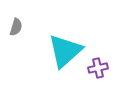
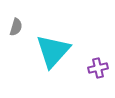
cyan triangle: moved 12 px left; rotated 6 degrees counterclockwise
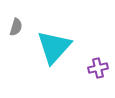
cyan triangle: moved 1 px right, 4 px up
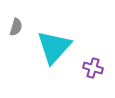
purple cross: moved 5 px left; rotated 30 degrees clockwise
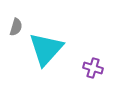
cyan triangle: moved 8 px left, 2 px down
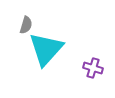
gray semicircle: moved 10 px right, 2 px up
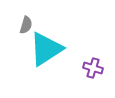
cyan triangle: rotated 15 degrees clockwise
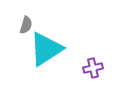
purple cross: rotated 30 degrees counterclockwise
